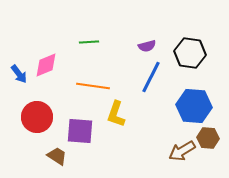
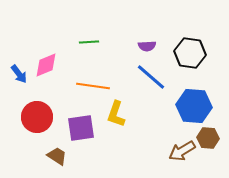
purple semicircle: rotated 12 degrees clockwise
blue line: rotated 76 degrees counterclockwise
purple square: moved 1 px right, 3 px up; rotated 12 degrees counterclockwise
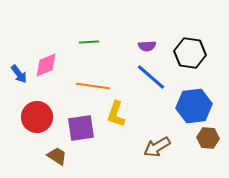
blue hexagon: rotated 12 degrees counterclockwise
brown arrow: moved 25 px left, 4 px up
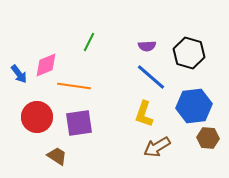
green line: rotated 60 degrees counterclockwise
black hexagon: moved 1 px left; rotated 8 degrees clockwise
orange line: moved 19 px left
yellow L-shape: moved 28 px right
purple square: moved 2 px left, 5 px up
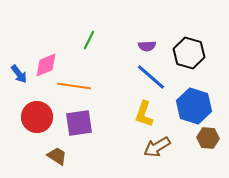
green line: moved 2 px up
blue hexagon: rotated 24 degrees clockwise
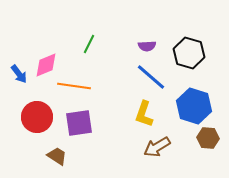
green line: moved 4 px down
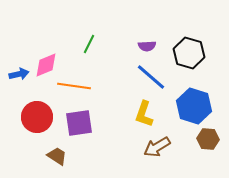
blue arrow: rotated 66 degrees counterclockwise
brown hexagon: moved 1 px down
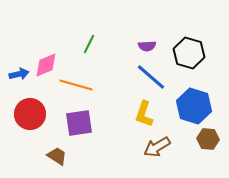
orange line: moved 2 px right, 1 px up; rotated 8 degrees clockwise
red circle: moved 7 px left, 3 px up
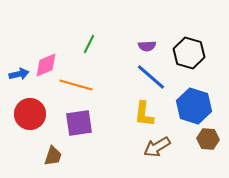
yellow L-shape: rotated 12 degrees counterclockwise
brown trapezoid: moved 4 px left; rotated 75 degrees clockwise
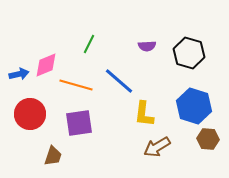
blue line: moved 32 px left, 4 px down
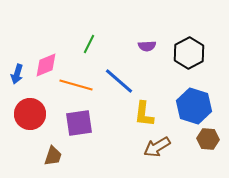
black hexagon: rotated 16 degrees clockwise
blue arrow: moved 2 px left; rotated 120 degrees clockwise
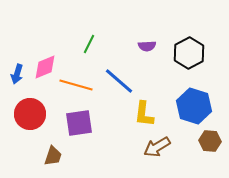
pink diamond: moved 1 px left, 2 px down
brown hexagon: moved 2 px right, 2 px down
